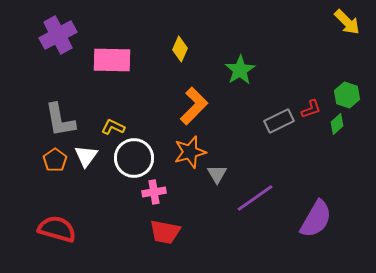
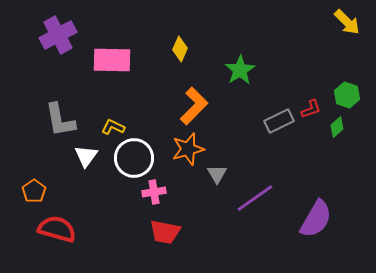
green diamond: moved 3 px down
orange star: moved 2 px left, 3 px up
orange pentagon: moved 21 px left, 31 px down
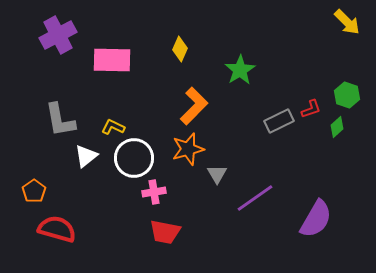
white triangle: rotated 15 degrees clockwise
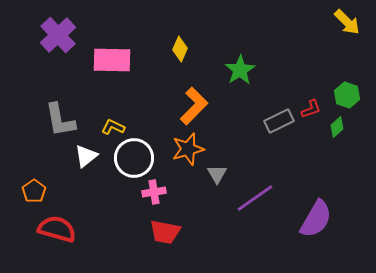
purple cross: rotated 15 degrees counterclockwise
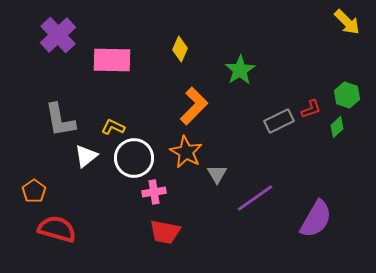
orange star: moved 2 px left, 3 px down; rotated 28 degrees counterclockwise
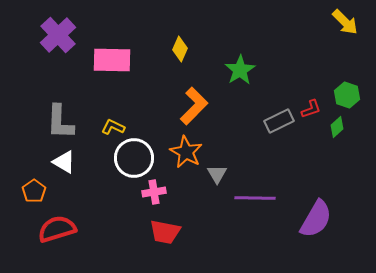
yellow arrow: moved 2 px left
gray L-shape: moved 2 px down; rotated 12 degrees clockwise
white triangle: moved 22 px left, 6 px down; rotated 50 degrees counterclockwise
purple line: rotated 36 degrees clockwise
red semicircle: rotated 33 degrees counterclockwise
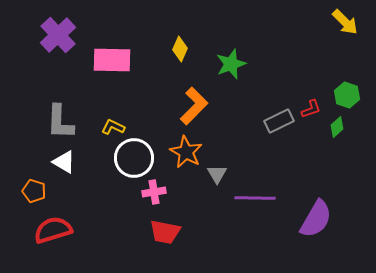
green star: moved 9 px left, 6 px up; rotated 12 degrees clockwise
orange pentagon: rotated 20 degrees counterclockwise
red semicircle: moved 4 px left, 1 px down
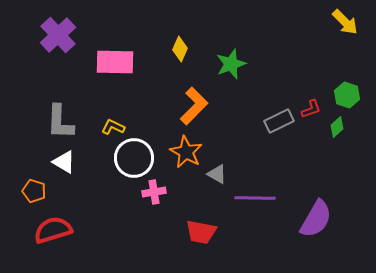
pink rectangle: moved 3 px right, 2 px down
gray triangle: rotated 30 degrees counterclockwise
red trapezoid: moved 36 px right
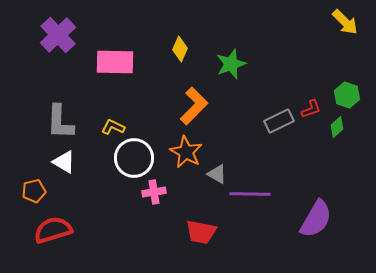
orange pentagon: rotated 30 degrees counterclockwise
purple line: moved 5 px left, 4 px up
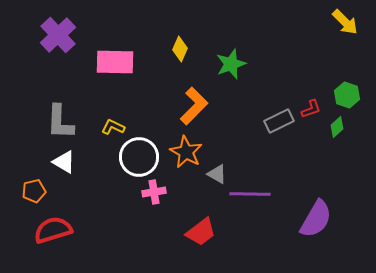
white circle: moved 5 px right, 1 px up
red trapezoid: rotated 48 degrees counterclockwise
